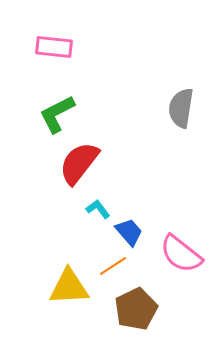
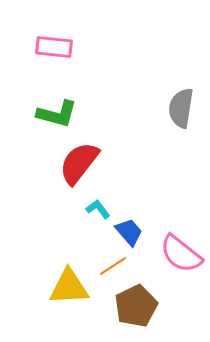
green L-shape: rotated 138 degrees counterclockwise
brown pentagon: moved 3 px up
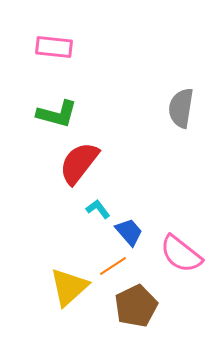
yellow triangle: rotated 39 degrees counterclockwise
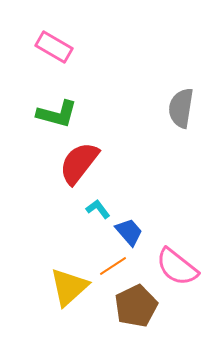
pink rectangle: rotated 24 degrees clockwise
pink semicircle: moved 4 px left, 13 px down
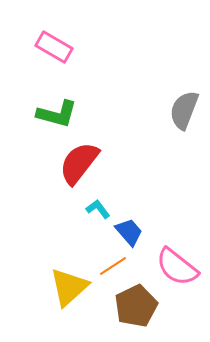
gray semicircle: moved 3 px right, 2 px down; rotated 12 degrees clockwise
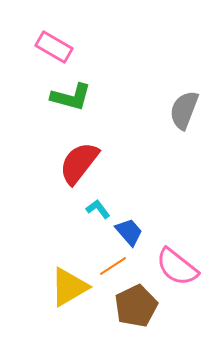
green L-shape: moved 14 px right, 17 px up
yellow triangle: rotated 12 degrees clockwise
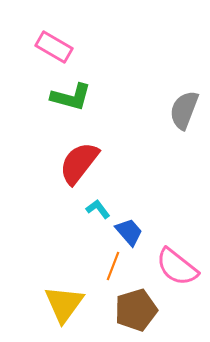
orange line: rotated 36 degrees counterclockwise
yellow triangle: moved 5 px left, 17 px down; rotated 24 degrees counterclockwise
brown pentagon: moved 4 px down; rotated 9 degrees clockwise
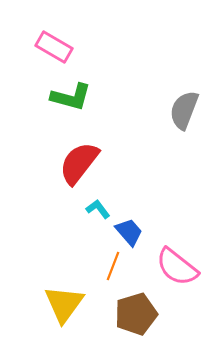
brown pentagon: moved 4 px down
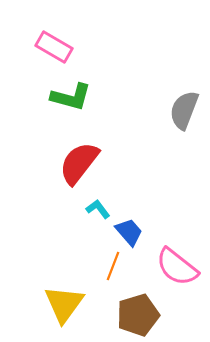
brown pentagon: moved 2 px right, 1 px down
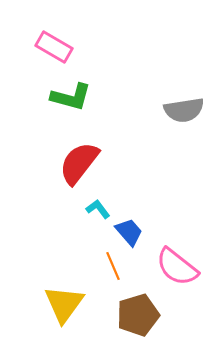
gray semicircle: rotated 120 degrees counterclockwise
orange line: rotated 44 degrees counterclockwise
